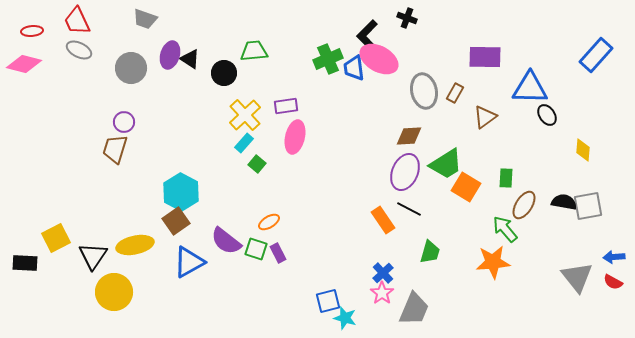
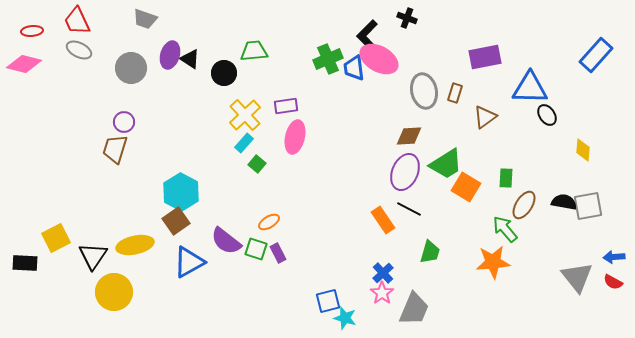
purple rectangle at (485, 57): rotated 12 degrees counterclockwise
brown rectangle at (455, 93): rotated 12 degrees counterclockwise
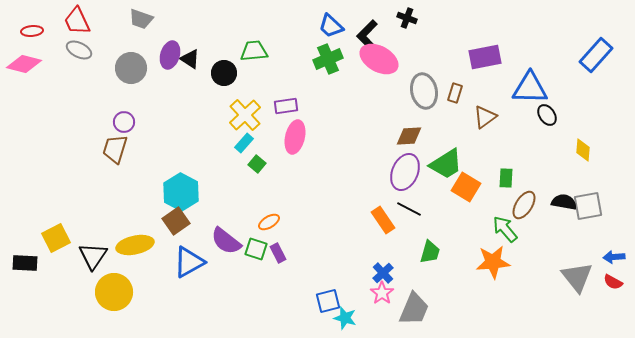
gray trapezoid at (145, 19): moved 4 px left
blue trapezoid at (354, 68): moved 23 px left, 42 px up; rotated 40 degrees counterclockwise
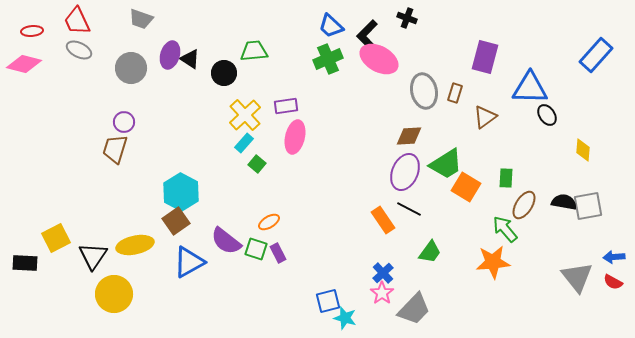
purple rectangle at (485, 57): rotated 64 degrees counterclockwise
green trapezoid at (430, 252): rotated 20 degrees clockwise
yellow circle at (114, 292): moved 2 px down
gray trapezoid at (414, 309): rotated 21 degrees clockwise
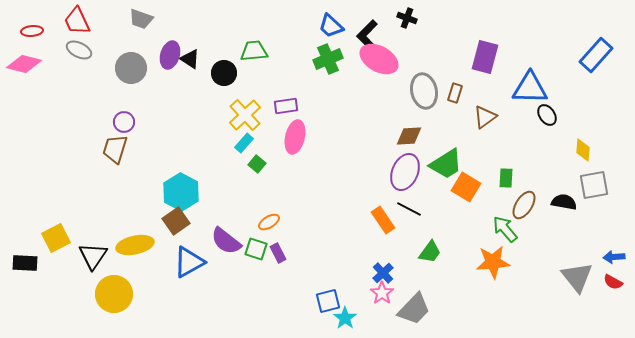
gray square at (588, 206): moved 6 px right, 21 px up
cyan star at (345, 318): rotated 20 degrees clockwise
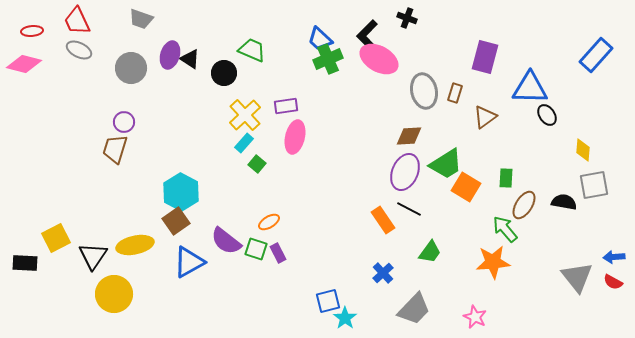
blue trapezoid at (331, 26): moved 11 px left, 13 px down
green trapezoid at (254, 51): moved 2 px left, 1 px up; rotated 28 degrees clockwise
pink star at (382, 293): moved 93 px right, 24 px down; rotated 10 degrees counterclockwise
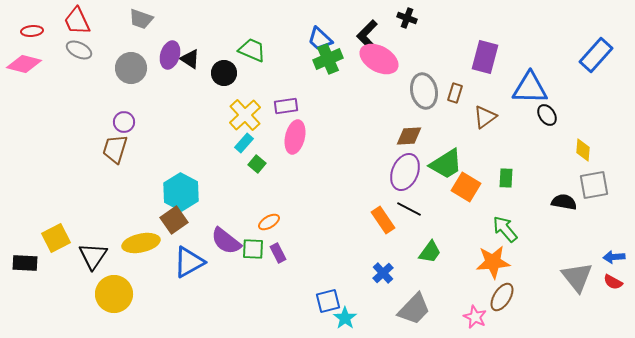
brown ellipse at (524, 205): moved 22 px left, 92 px down
brown square at (176, 221): moved 2 px left, 1 px up
yellow ellipse at (135, 245): moved 6 px right, 2 px up
green square at (256, 249): moved 3 px left; rotated 15 degrees counterclockwise
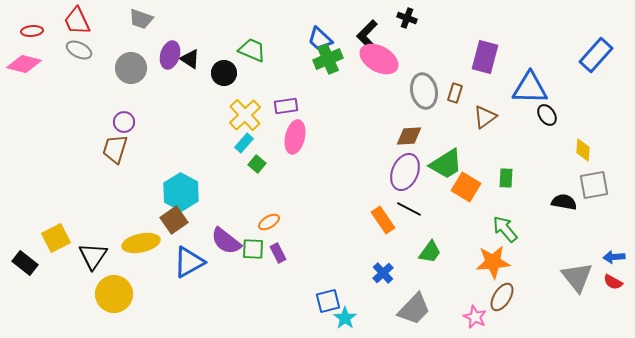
black rectangle at (25, 263): rotated 35 degrees clockwise
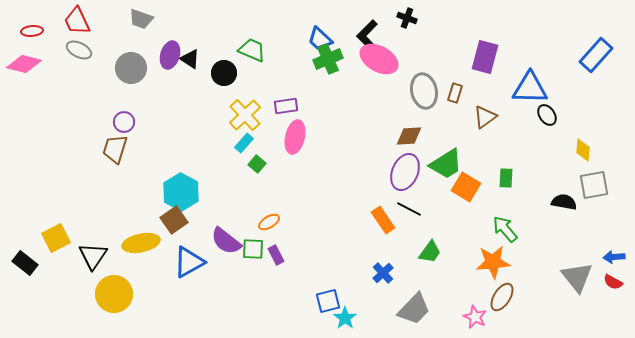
purple rectangle at (278, 253): moved 2 px left, 2 px down
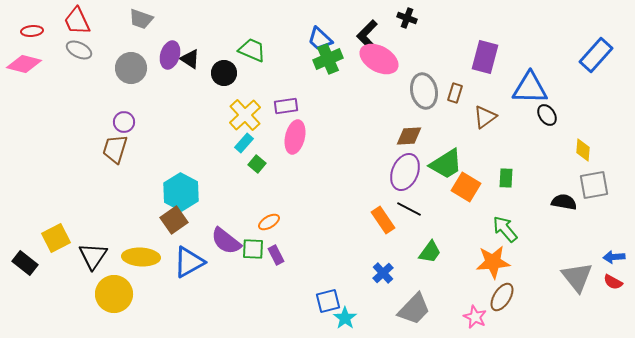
yellow ellipse at (141, 243): moved 14 px down; rotated 15 degrees clockwise
